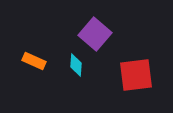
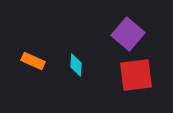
purple square: moved 33 px right
orange rectangle: moved 1 px left
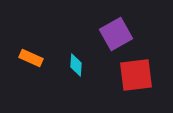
purple square: moved 12 px left; rotated 20 degrees clockwise
orange rectangle: moved 2 px left, 3 px up
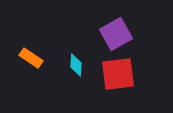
orange rectangle: rotated 10 degrees clockwise
red square: moved 18 px left, 1 px up
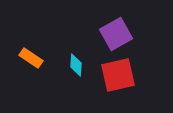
red square: moved 1 px down; rotated 6 degrees counterclockwise
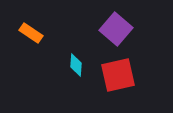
purple square: moved 5 px up; rotated 20 degrees counterclockwise
orange rectangle: moved 25 px up
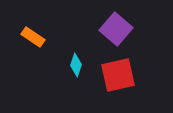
orange rectangle: moved 2 px right, 4 px down
cyan diamond: rotated 15 degrees clockwise
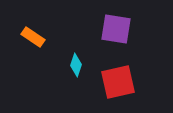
purple square: rotated 32 degrees counterclockwise
red square: moved 7 px down
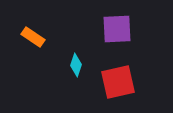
purple square: moved 1 px right; rotated 12 degrees counterclockwise
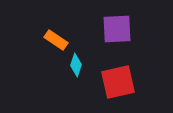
orange rectangle: moved 23 px right, 3 px down
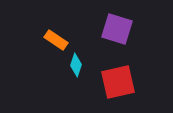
purple square: rotated 20 degrees clockwise
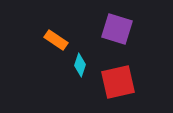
cyan diamond: moved 4 px right
